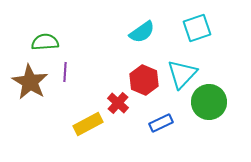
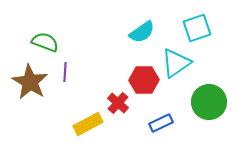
green semicircle: rotated 24 degrees clockwise
cyan triangle: moved 6 px left, 11 px up; rotated 12 degrees clockwise
red hexagon: rotated 24 degrees counterclockwise
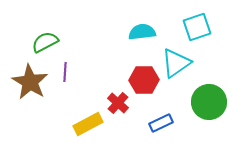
cyan square: moved 1 px up
cyan semicircle: rotated 152 degrees counterclockwise
green semicircle: rotated 48 degrees counterclockwise
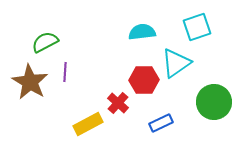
green circle: moved 5 px right
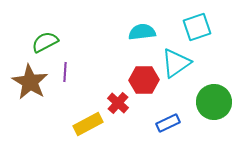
blue rectangle: moved 7 px right
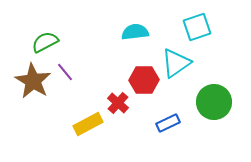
cyan semicircle: moved 7 px left
purple line: rotated 42 degrees counterclockwise
brown star: moved 3 px right, 1 px up
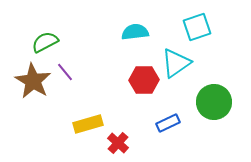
red cross: moved 40 px down
yellow rectangle: rotated 12 degrees clockwise
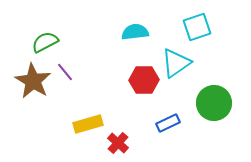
green circle: moved 1 px down
